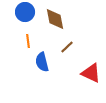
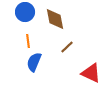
blue semicircle: moved 8 px left; rotated 36 degrees clockwise
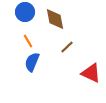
orange line: rotated 24 degrees counterclockwise
blue semicircle: moved 2 px left
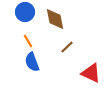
blue semicircle: rotated 42 degrees counterclockwise
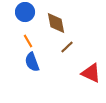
brown diamond: moved 1 px right, 4 px down
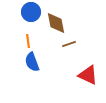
blue circle: moved 6 px right
orange line: rotated 24 degrees clockwise
brown line: moved 2 px right, 3 px up; rotated 24 degrees clockwise
red triangle: moved 3 px left, 2 px down
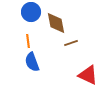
brown line: moved 2 px right, 1 px up
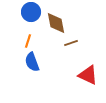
orange line: rotated 24 degrees clockwise
